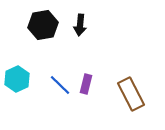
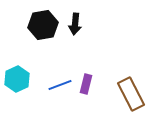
black arrow: moved 5 px left, 1 px up
blue line: rotated 65 degrees counterclockwise
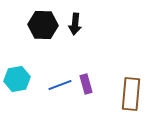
black hexagon: rotated 12 degrees clockwise
cyan hexagon: rotated 15 degrees clockwise
purple rectangle: rotated 30 degrees counterclockwise
brown rectangle: rotated 32 degrees clockwise
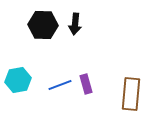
cyan hexagon: moved 1 px right, 1 px down
